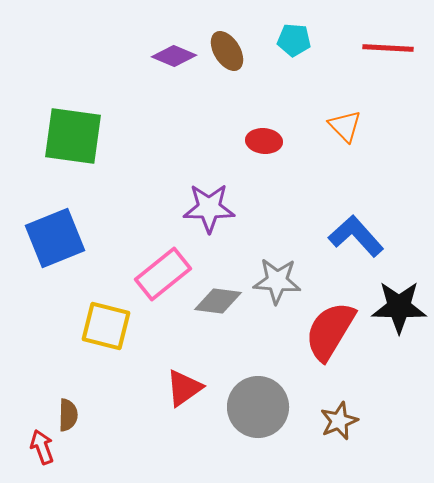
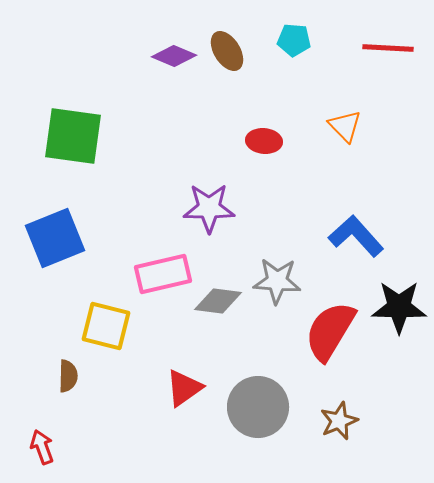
pink rectangle: rotated 26 degrees clockwise
brown semicircle: moved 39 px up
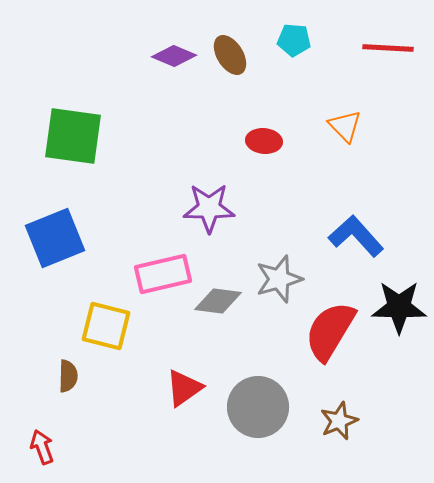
brown ellipse: moved 3 px right, 4 px down
gray star: moved 2 px right, 2 px up; rotated 21 degrees counterclockwise
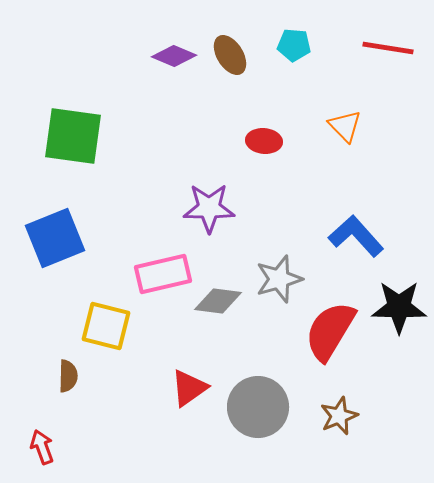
cyan pentagon: moved 5 px down
red line: rotated 6 degrees clockwise
red triangle: moved 5 px right
brown star: moved 5 px up
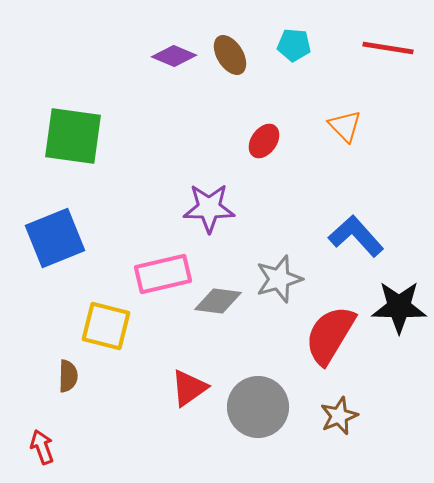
red ellipse: rotated 60 degrees counterclockwise
red semicircle: moved 4 px down
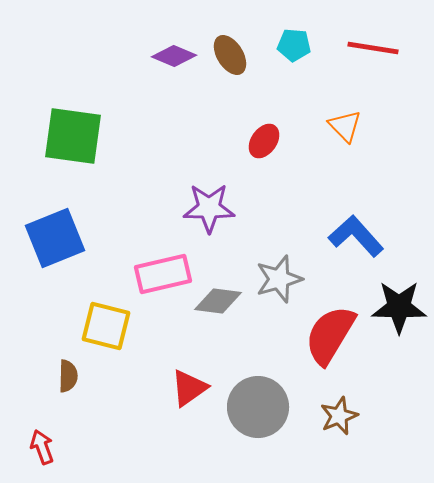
red line: moved 15 px left
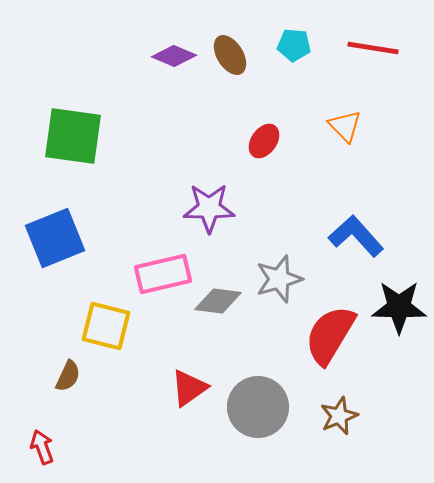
brown semicircle: rotated 24 degrees clockwise
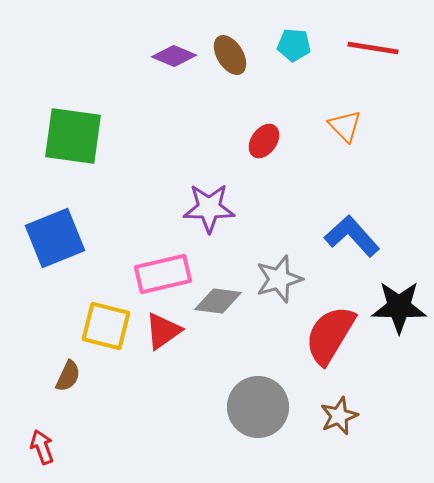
blue L-shape: moved 4 px left
red triangle: moved 26 px left, 57 px up
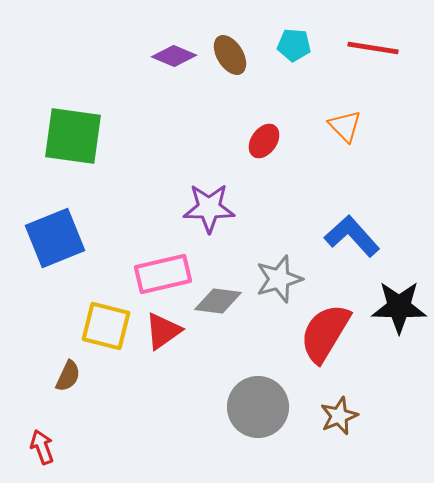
red semicircle: moved 5 px left, 2 px up
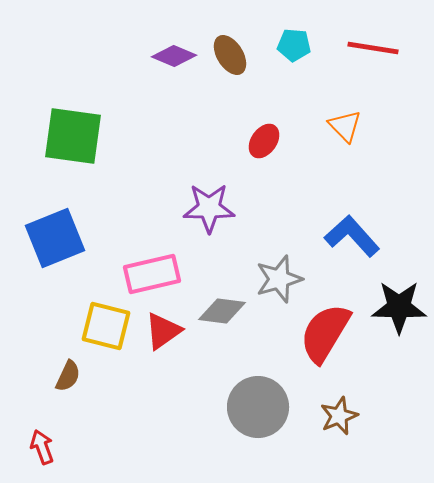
pink rectangle: moved 11 px left
gray diamond: moved 4 px right, 10 px down
